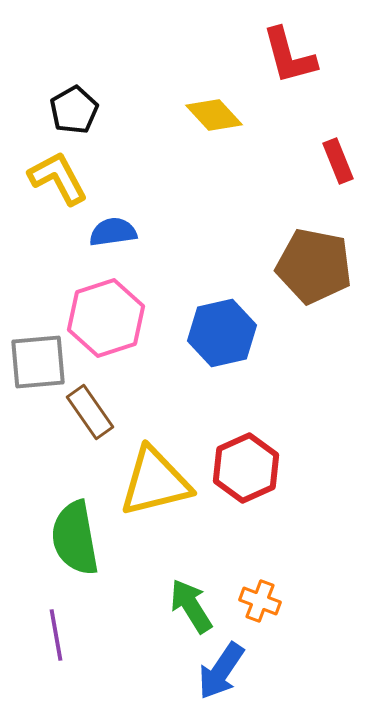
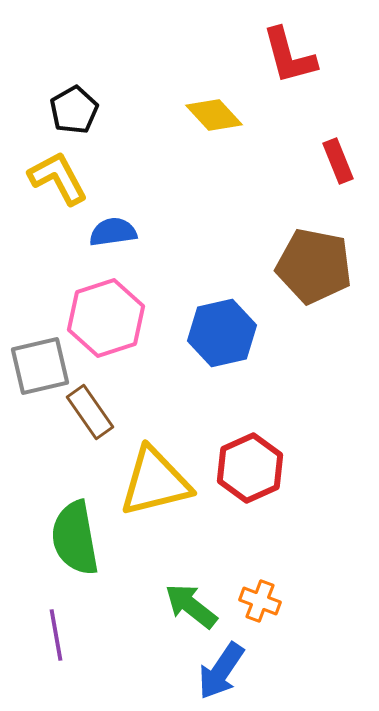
gray square: moved 2 px right, 4 px down; rotated 8 degrees counterclockwise
red hexagon: moved 4 px right
green arrow: rotated 20 degrees counterclockwise
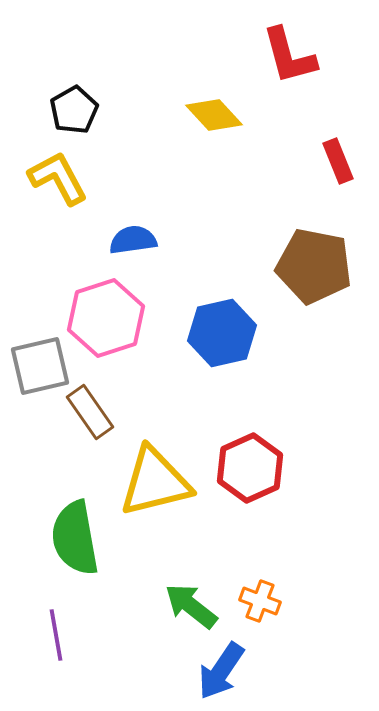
blue semicircle: moved 20 px right, 8 px down
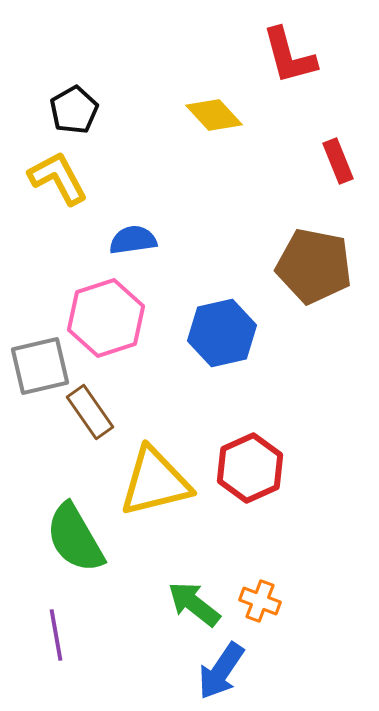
green semicircle: rotated 20 degrees counterclockwise
green arrow: moved 3 px right, 2 px up
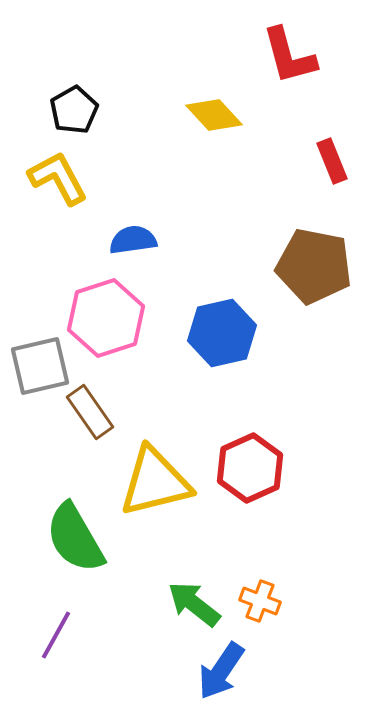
red rectangle: moved 6 px left
purple line: rotated 39 degrees clockwise
